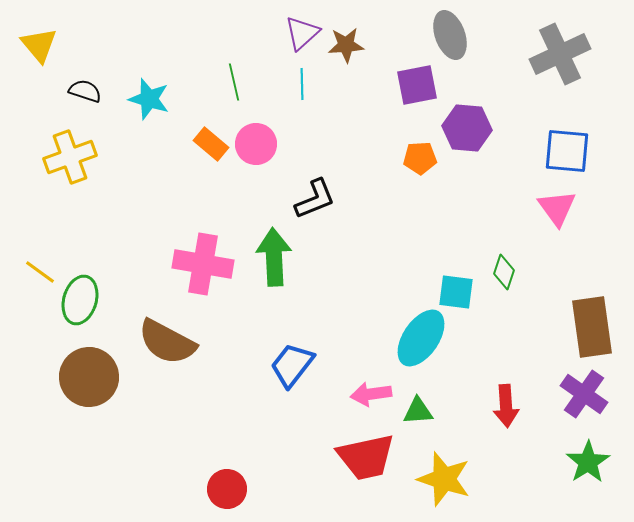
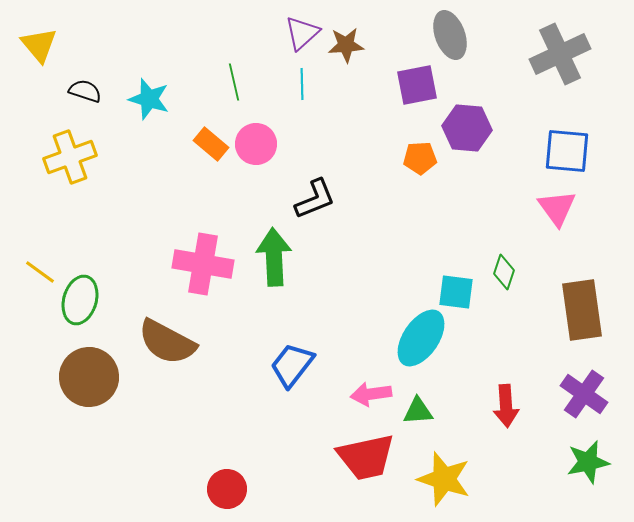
brown rectangle: moved 10 px left, 17 px up
green star: rotated 21 degrees clockwise
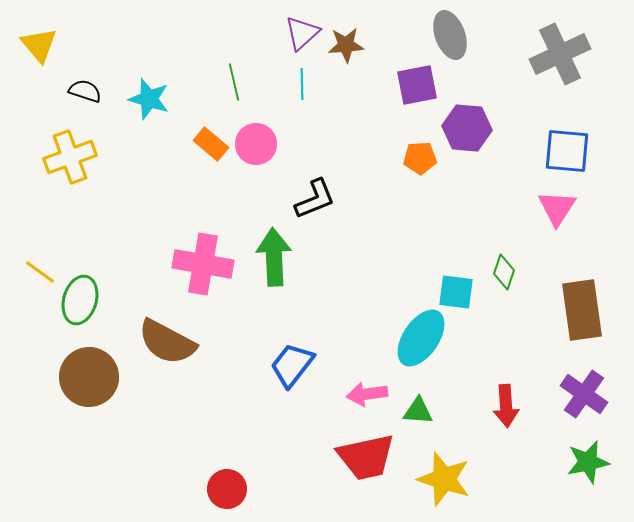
pink triangle: rotated 9 degrees clockwise
pink arrow: moved 4 px left
green triangle: rotated 8 degrees clockwise
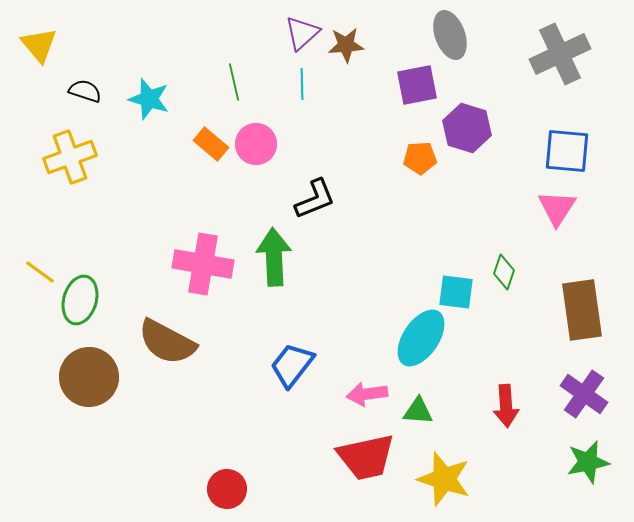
purple hexagon: rotated 12 degrees clockwise
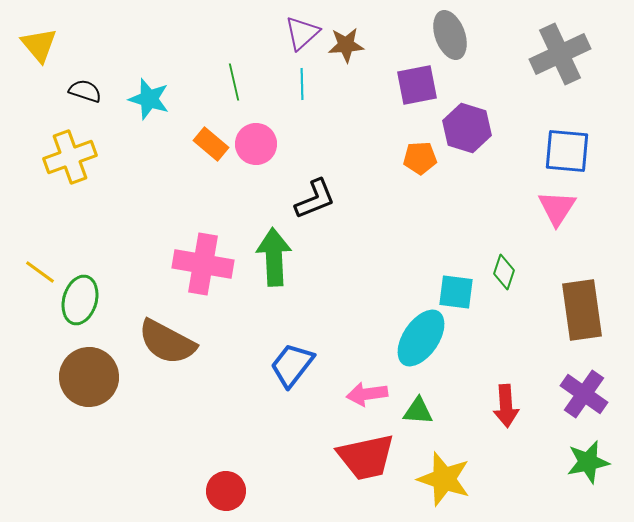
red circle: moved 1 px left, 2 px down
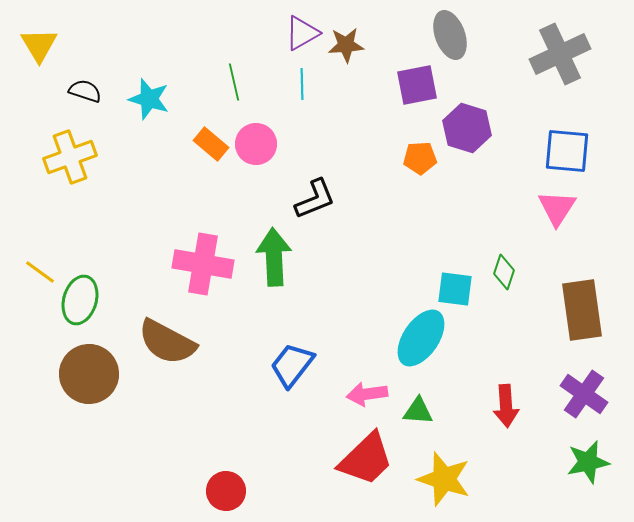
purple triangle: rotated 12 degrees clockwise
yellow triangle: rotated 9 degrees clockwise
cyan square: moved 1 px left, 3 px up
brown circle: moved 3 px up
red trapezoid: moved 2 px down; rotated 32 degrees counterclockwise
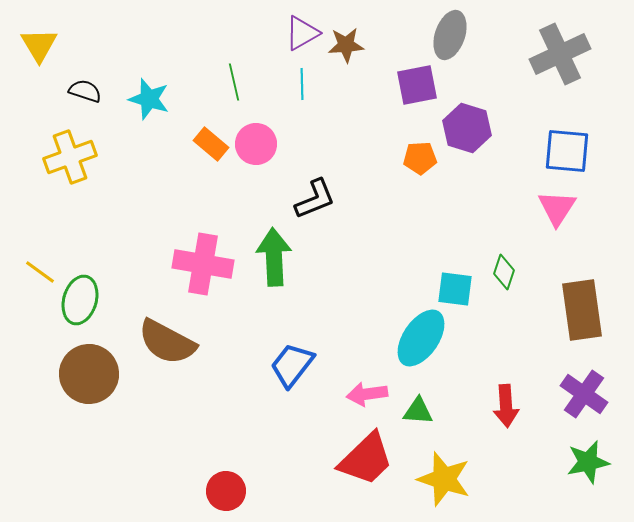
gray ellipse: rotated 39 degrees clockwise
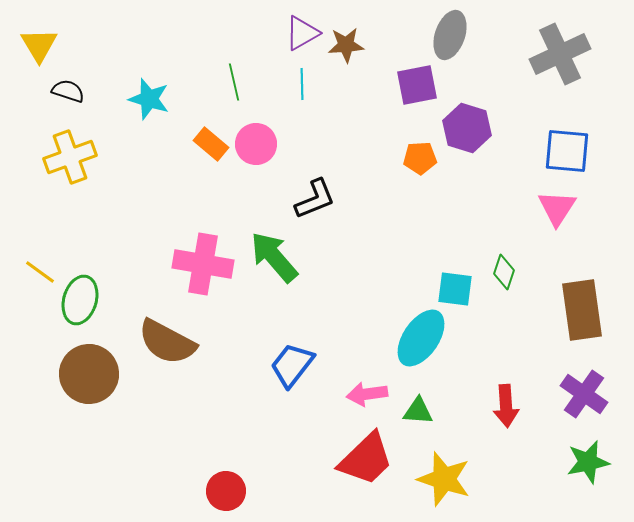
black semicircle: moved 17 px left
green arrow: rotated 38 degrees counterclockwise
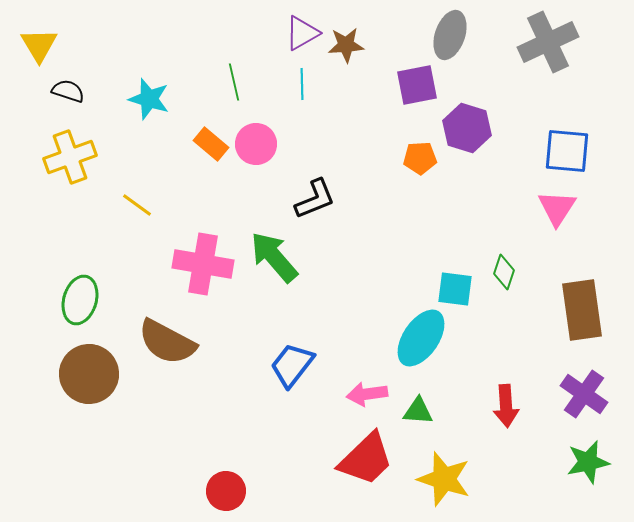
gray cross: moved 12 px left, 12 px up
yellow line: moved 97 px right, 67 px up
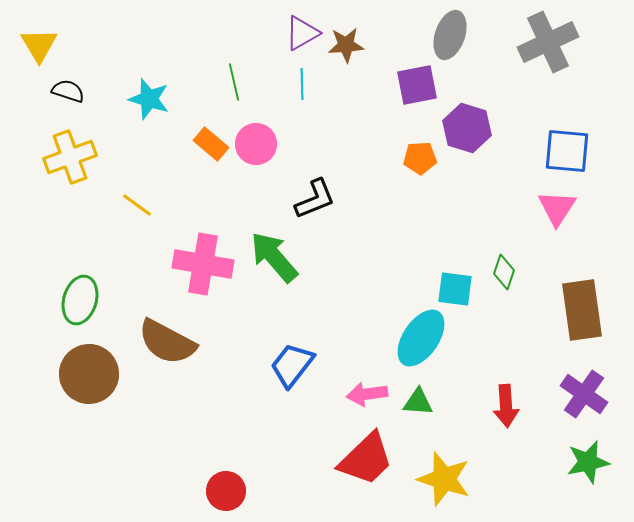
green triangle: moved 9 px up
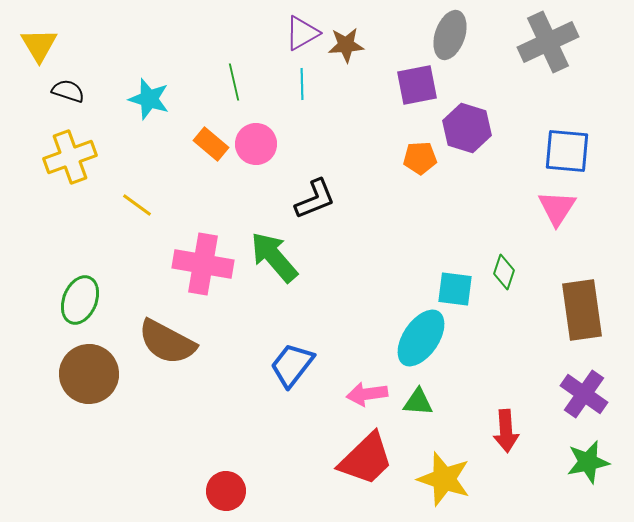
green ellipse: rotated 6 degrees clockwise
red arrow: moved 25 px down
